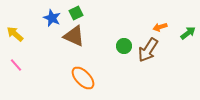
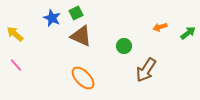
brown triangle: moved 7 px right
brown arrow: moved 2 px left, 20 px down
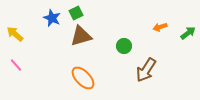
brown triangle: rotated 40 degrees counterclockwise
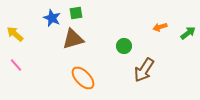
green square: rotated 16 degrees clockwise
brown triangle: moved 8 px left, 3 px down
brown arrow: moved 2 px left
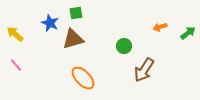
blue star: moved 2 px left, 5 px down
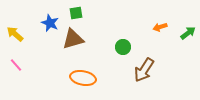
green circle: moved 1 px left, 1 px down
orange ellipse: rotated 35 degrees counterclockwise
